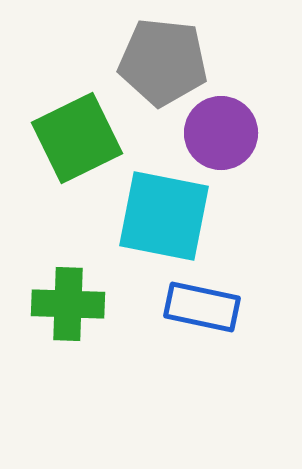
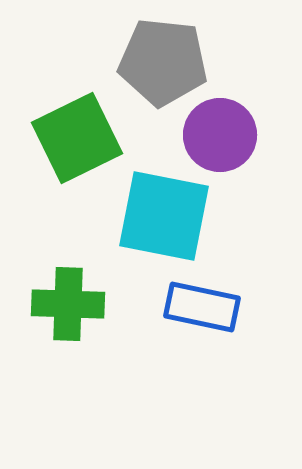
purple circle: moved 1 px left, 2 px down
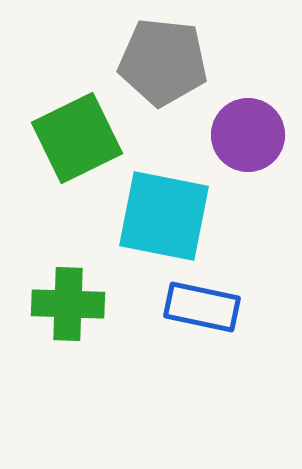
purple circle: moved 28 px right
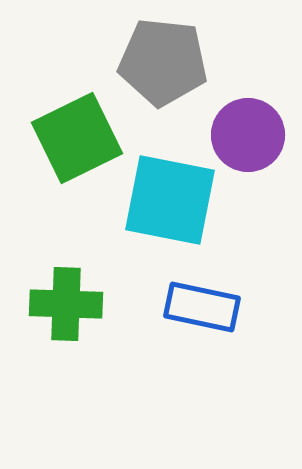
cyan square: moved 6 px right, 16 px up
green cross: moved 2 px left
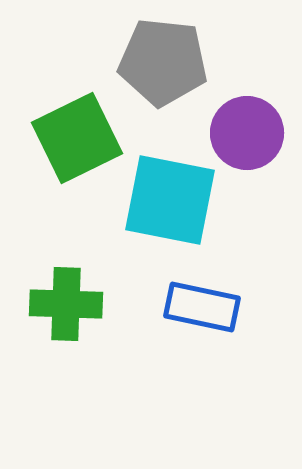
purple circle: moved 1 px left, 2 px up
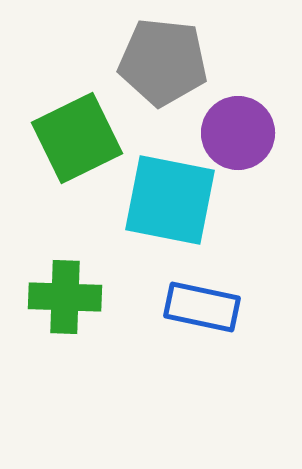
purple circle: moved 9 px left
green cross: moved 1 px left, 7 px up
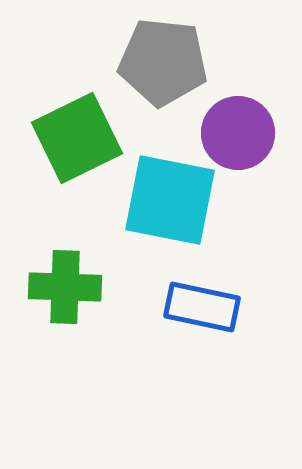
green cross: moved 10 px up
